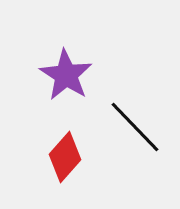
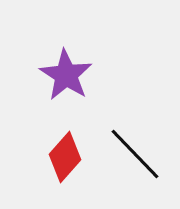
black line: moved 27 px down
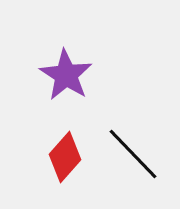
black line: moved 2 px left
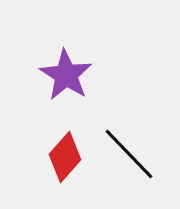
black line: moved 4 px left
